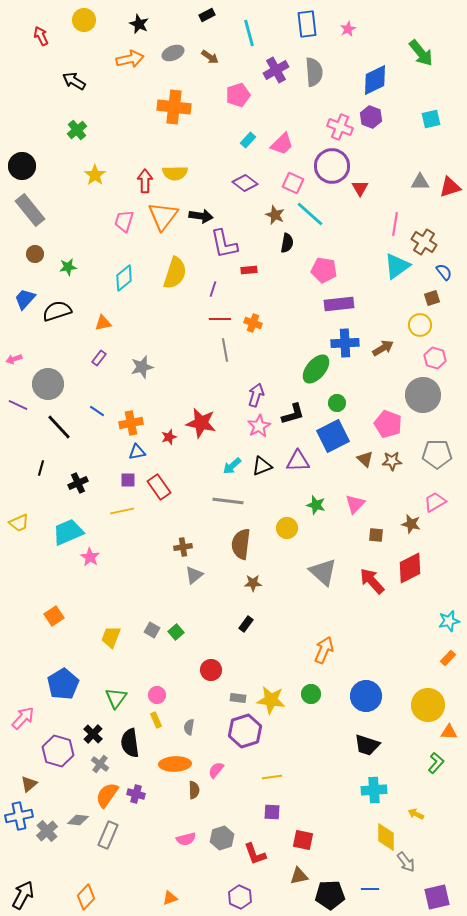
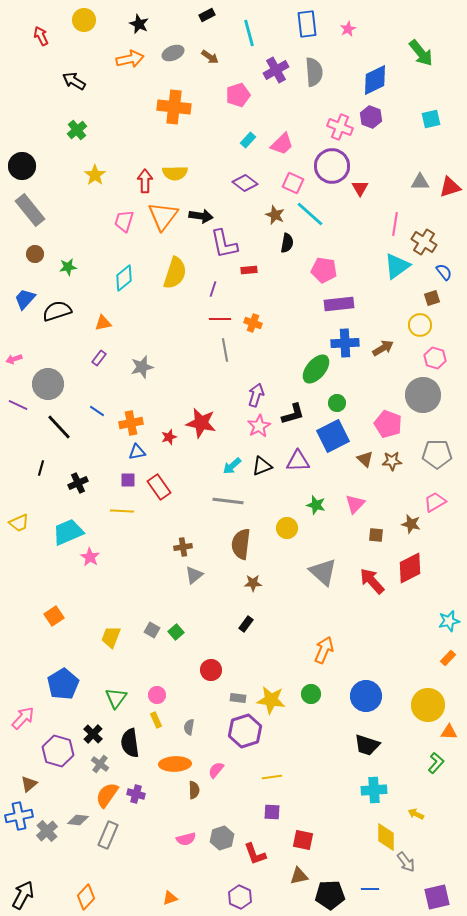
yellow line at (122, 511): rotated 15 degrees clockwise
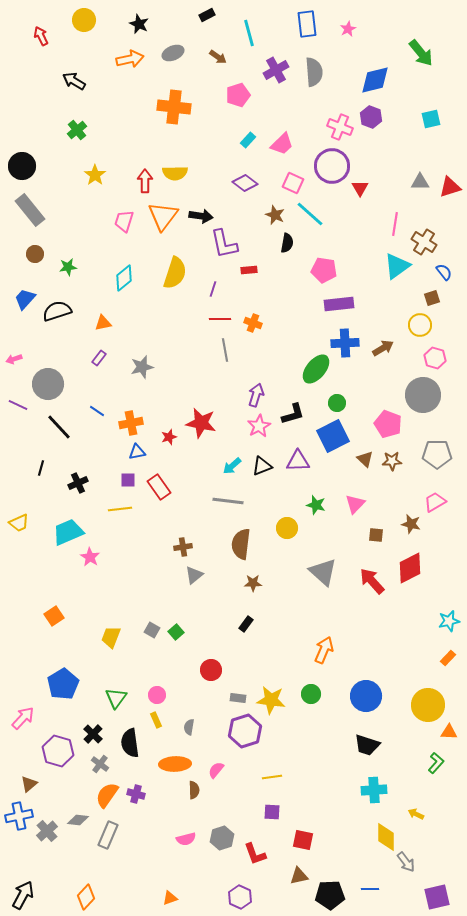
brown arrow at (210, 57): moved 8 px right
blue diamond at (375, 80): rotated 12 degrees clockwise
yellow line at (122, 511): moved 2 px left, 2 px up; rotated 10 degrees counterclockwise
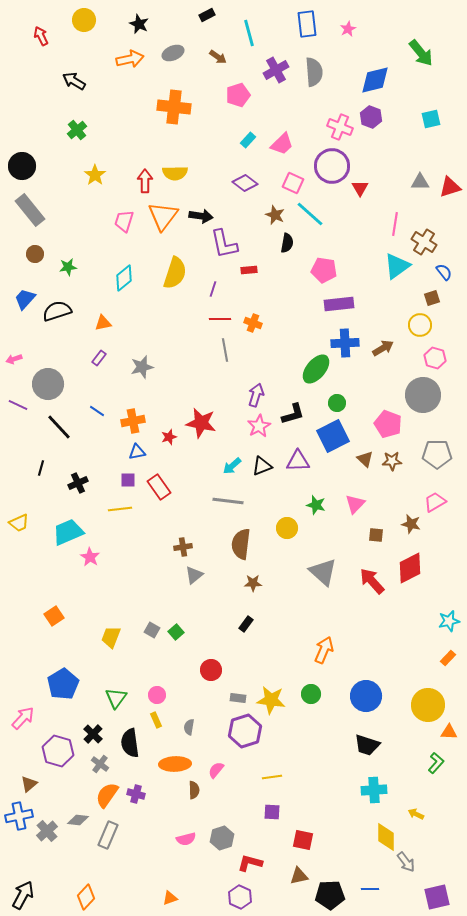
orange cross at (131, 423): moved 2 px right, 2 px up
red L-shape at (255, 854): moved 5 px left, 9 px down; rotated 125 degrees clockwise
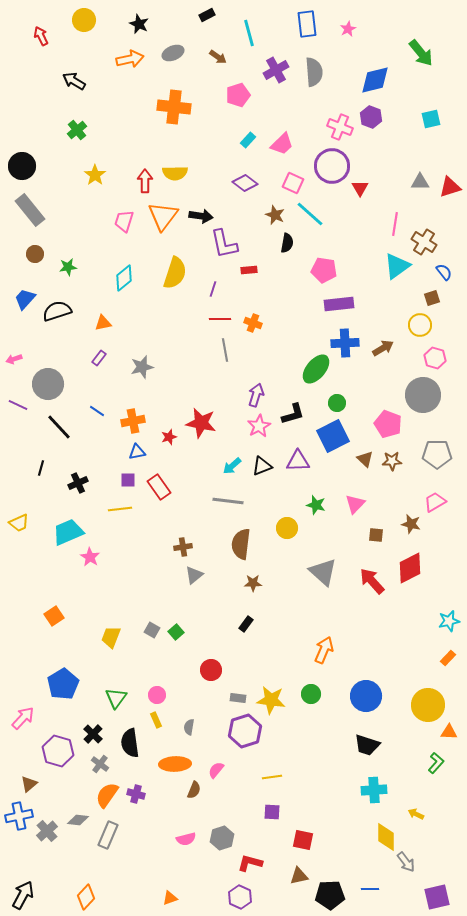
brown semicircle at (194, 790): rotated 24 degrees clockwise
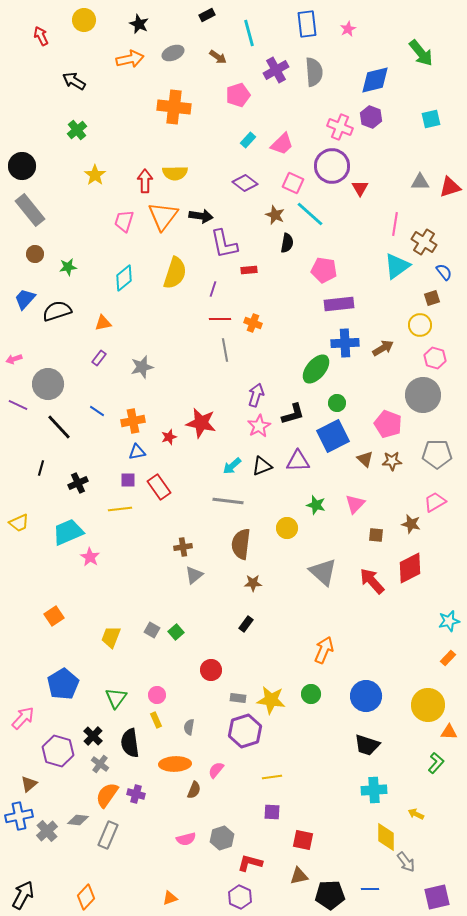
black cross at (93, 734): moved 2 px down
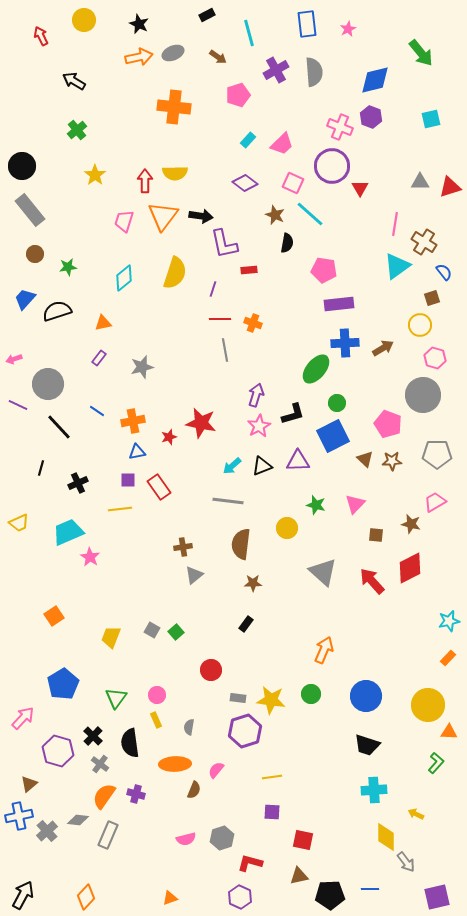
orange arrow at (130, 59): moved 9 px right, 2 px up
orange semicircle at (107, 795): moved 3 px left, 1 px down
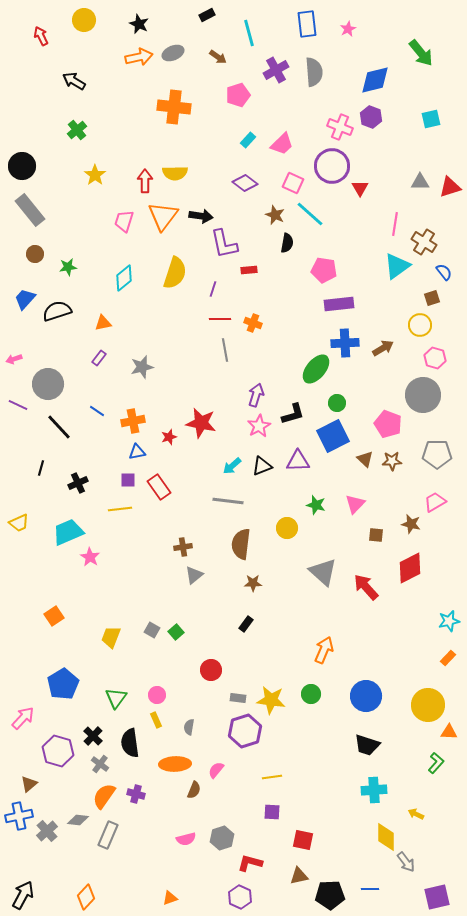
red arrow at (372, 581): moved 6 px left, 6 px down
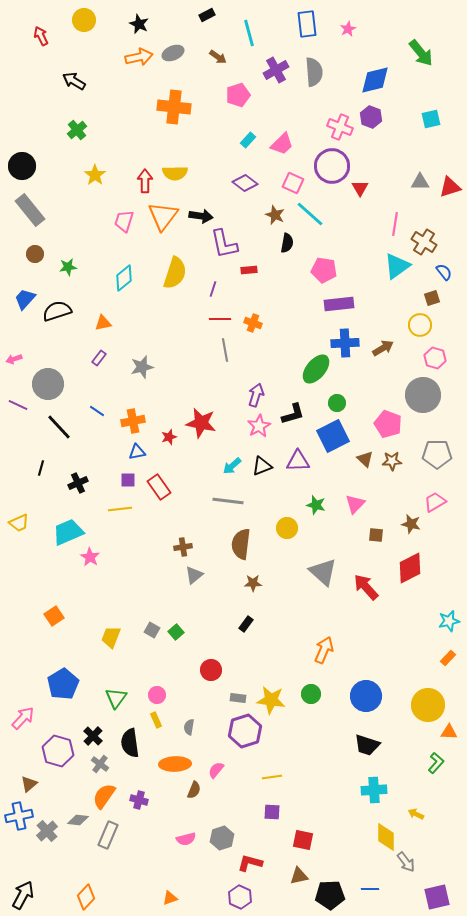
purple cross at (136, 794): moved 3 px right, 6 px down
